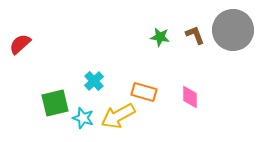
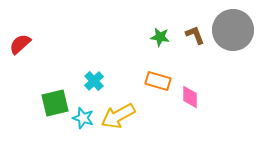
orange rectangle: moved 14 px right, 11 px up
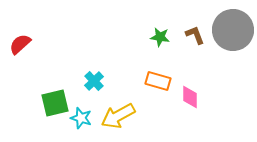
cyan star: moved 2 px left
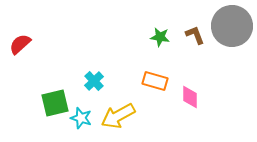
gray circle: moved 1 px left, 4 px up
orange rectangle: moved 3 px left
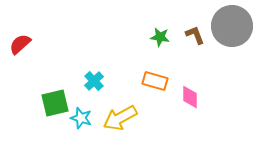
yellow arrow: moved 2 px right, 2 px down
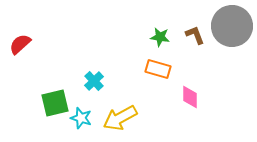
orange rectangle: moved 3 px right, 12 px up
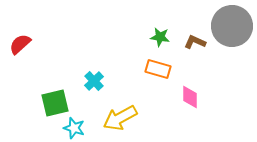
brown L-shape: moved 7 px down; rotated 45 degrees counterclockwise
cyan star: moved 7 px left, 10 px down
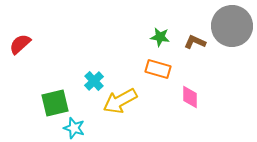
yellow arrow: moved 17 px up
